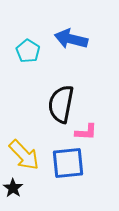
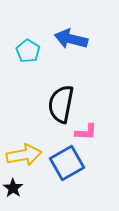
yellow arrow: rotated 56 degrees counterclockwise
blue square: moved 1 px left; rotated 24 degrees counterclockwise
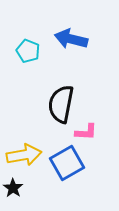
cyan pentagon: rotated 10 degrees counterclockwise
